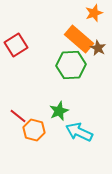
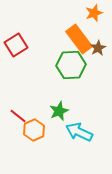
orange rectangle: rotated 12 degrees clockwise
brown star: rotated 14 degrees clockwise
orange hexagon: rotated 20 degrees clockwise
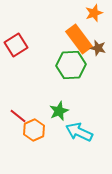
brown star: rotated 28 degrees counterclockwise
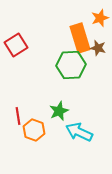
orange star: moved 6 px right, 5 px down
orange rectangle: moved 1 px right, 1 px up; rotated 20 degrees clockwise
red line: rotated 42 degrees clockwise
orange hexagon: rotated 15 degrees counterclockwise
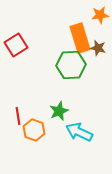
orange star: moved 3 px up; rotated 12 degrees clockwise
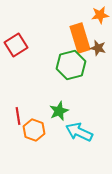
green hexagon: rotated 12 degrees counterclockwise
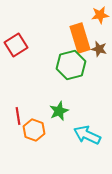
brown star: moved 1 px right, 1 px down
cyan arrow: moved 8 px right, 3 px down
